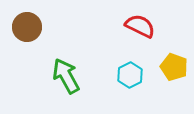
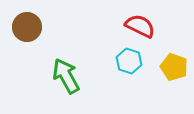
cyan hexagon: moved 1 px left, 14 px up; rotated 15 degrees counterclockwise
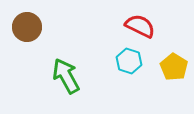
yellow pentagon: rotated 12 degrees clockwise
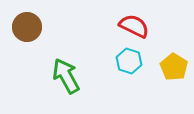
red semicircle: moved 6 px left
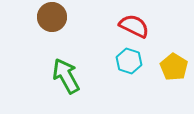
brown circle: moved 25 px right, 10 px up
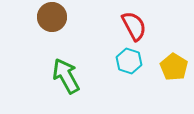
red semicircle: rotated 36 degrees clockwise
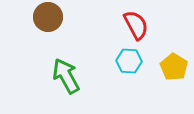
brown circle: moved 4 px left
red semicircle: moved 2 px right, 1 px up
cyan hexagon: rotated 15 degrees counterclockwise
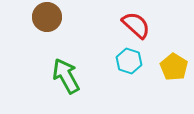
brown circle: moved 1 px left
red semicircle: rotated 20 degrees counterclockwise
cyan hexagon: rotated 15 degrees clockwise
